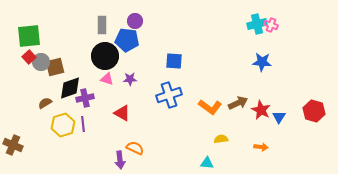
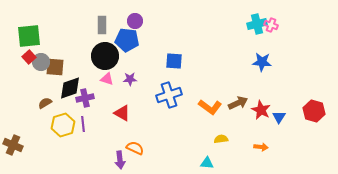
brown square: rotated 18 degrees clockwise
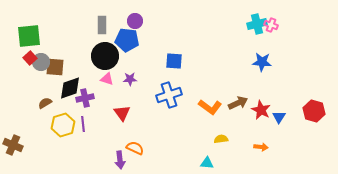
red square: moved 1 px right, 1 px down
red triangle: rotated 24 degrees clockwise
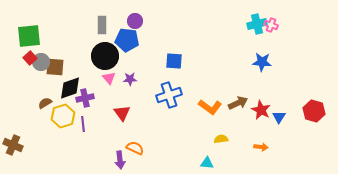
pink triangle: moved 2 px right, 1 px up; rotated 32 degrees clockwise
yellow hexagon: moved 9 px up
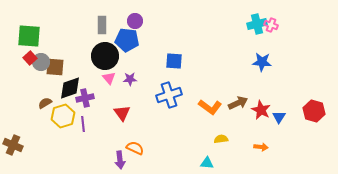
green square: rotated 10 degrees clockwise
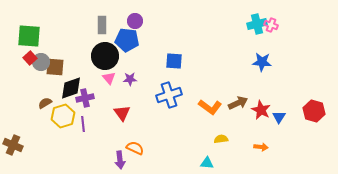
black diamond: moved 1 px right
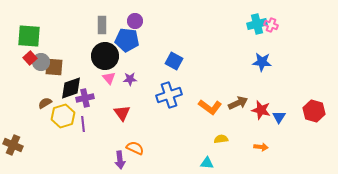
blue square: rotated 24 degrees clockwise
brown square: moved 1 px left
red star: rotated 12 degrees counterclockwise
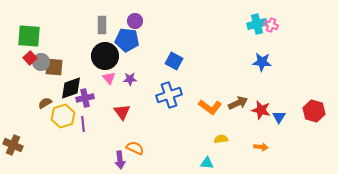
red triangle: moved 1 px up
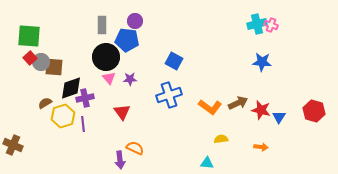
black circle: moved 1 px right, 1 px down
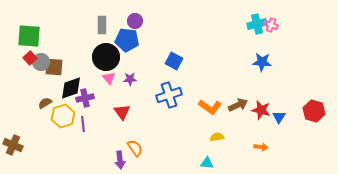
brown arrow: moved 2 px down
yellow semicircle: moved 4 px left, 2 px up
orange semicircle: rotated 30 degrees clockwise
